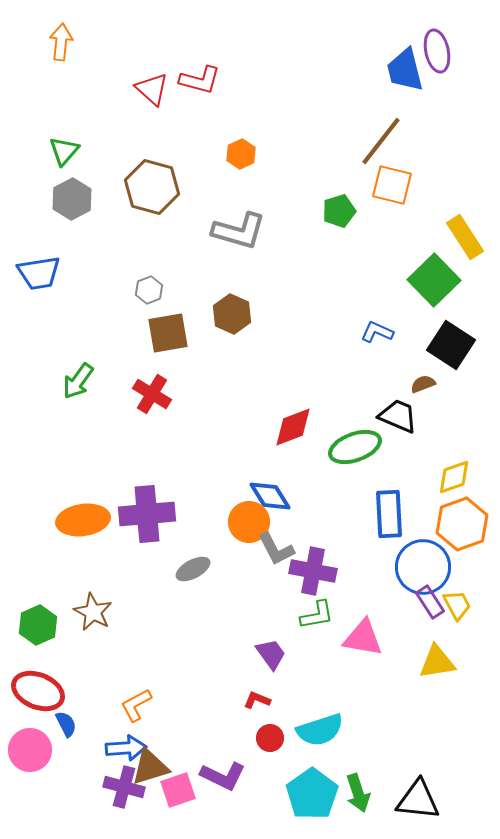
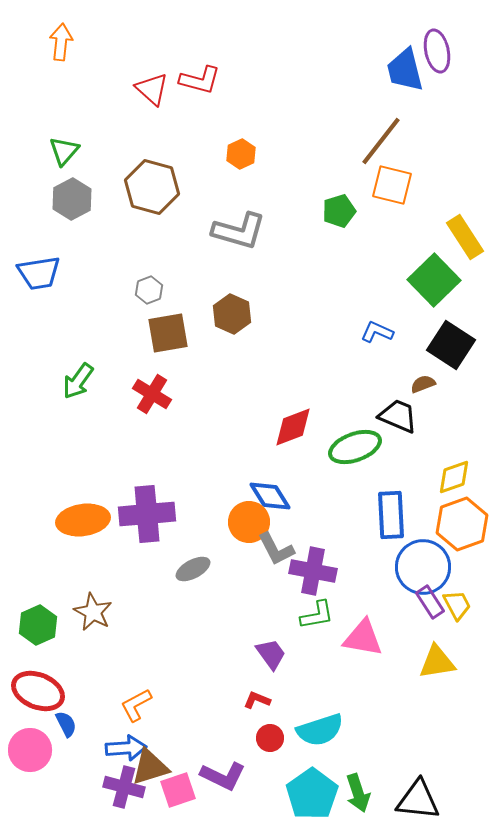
blue rectangle at (389, 514): moved 2 px right, 1 px down
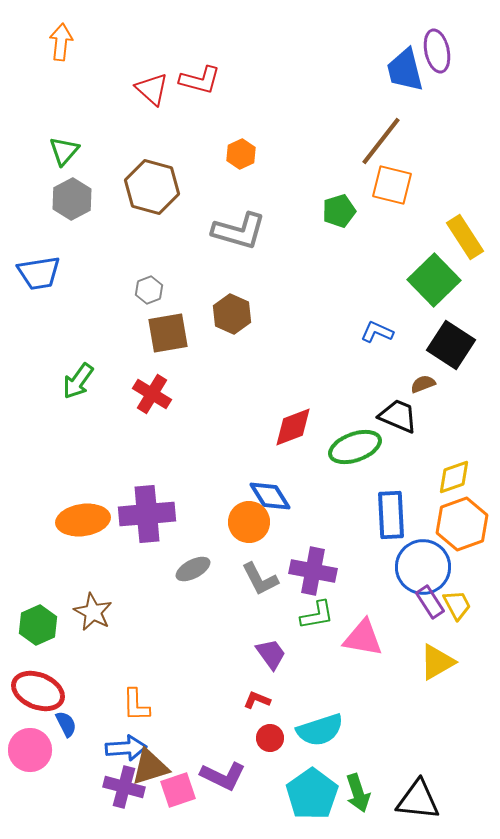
gray L-shape at (276, 549): moved 16 px left, 30 px down
yellow triangle at (437, 662): rotated 21 degrees counterclockwise
orange L-shape at (136, 705): rotated 63 degrees counterclockwise
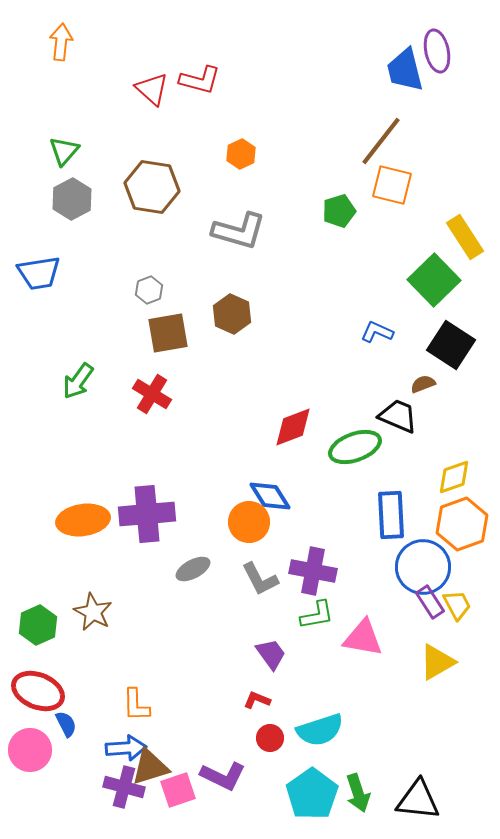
brown hexagon at (152, 187): rotated 6 degrees counterclockwise
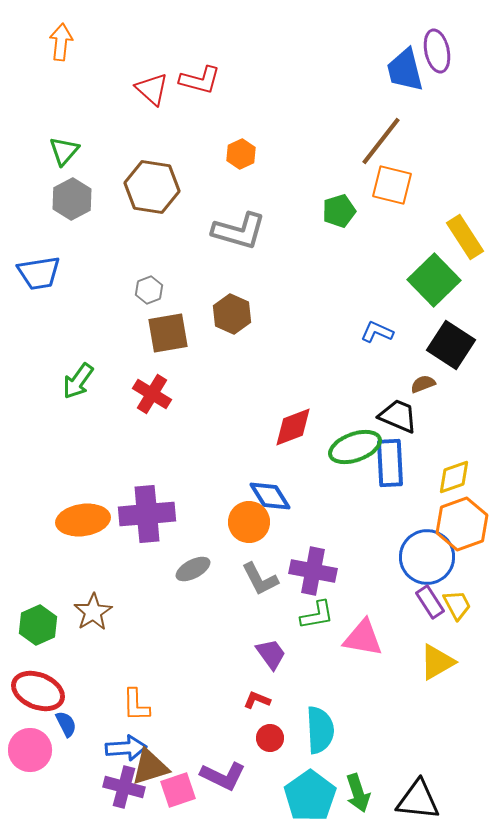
blue rectangle at (391, 515): moved 1 px left, 52 px up
blue circle at (423, 567): moved 4 px right, 10 px up
brown star at (93, 612): rotated 12 degrees clockwise
cyan semicircle at (320, 730): rotated 75 degrees counterclockwise
cyan pentagon at (312, 794): moved 2 px left, 2 px down
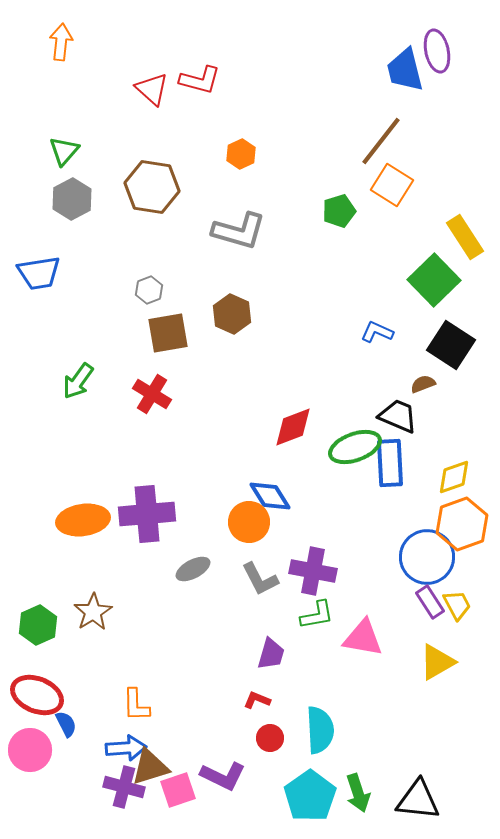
orange square at (392, 185): rotated 18 degrees clockwise
purple trapezoid at (271, 654): rotated 52 degrees clockwise
red ellipse at (38, 691): moved 1 px left, 4 px down
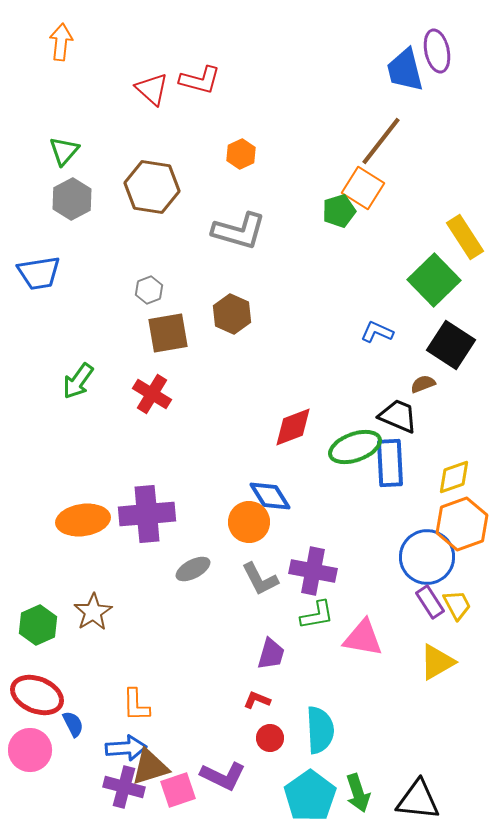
orange square at (392, 185): moved 29 px left, 3 px down
blue semicircle at (66, 724): moved 7 px right
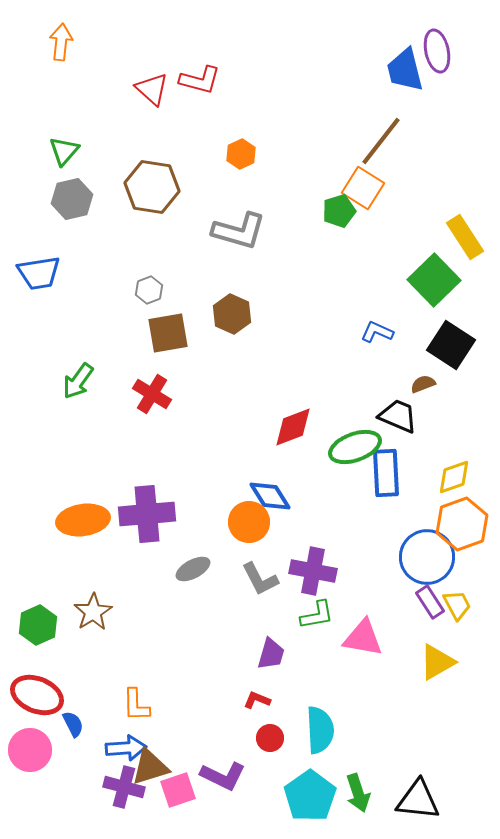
gray hexagon at (72, 199): rotated 15 degrees clockwise
blue rectangle at (390, 463): moved 4 px left, 10 px down
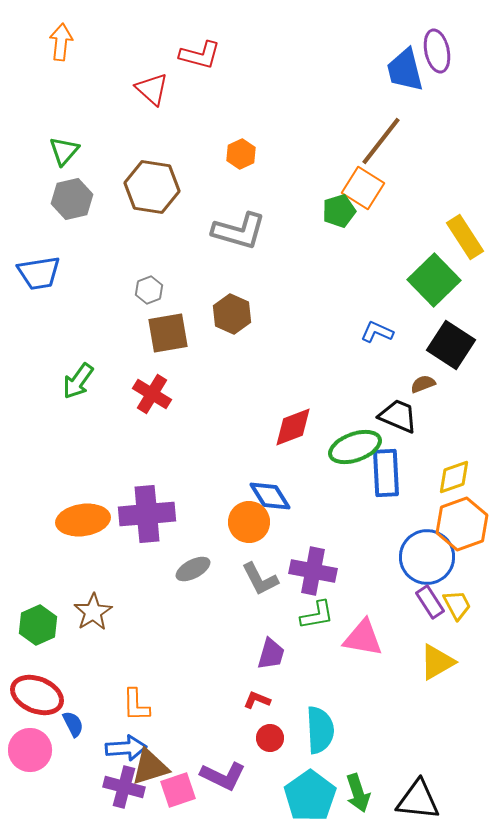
red L-shape at (200, 80): moved 25 px up
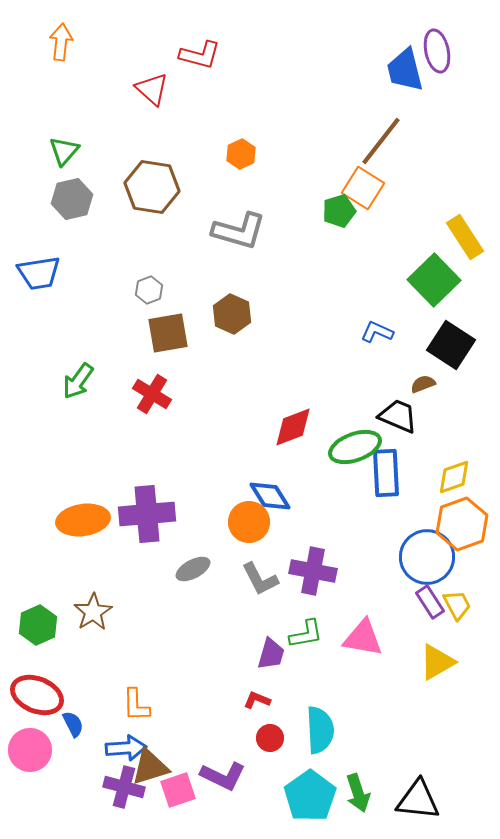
green L-shape at (317, 615): moved 11 px left, 19 px down
